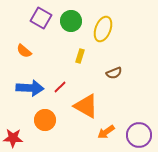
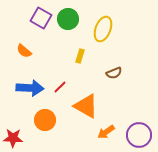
green circle: moved 3 px left, 2 px up
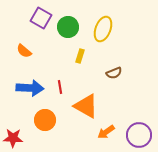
green circle: moved 8 px down
red line: rotated 56 degrees counterclockwise
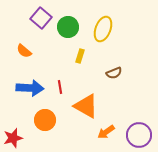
purple square: rotated 10 degrees clockwise
red star: rotated 18 degrees counterclockwise
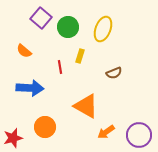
red line: moved 20 px up
orange circle: moved 7 px down
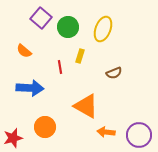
orange arrow: rotated 42 degrees clockwise
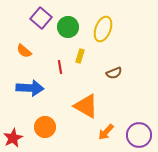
orange arrow: rotated 54 degrees counterclockwise
red star: rotated 12 degrees counterclockwise
